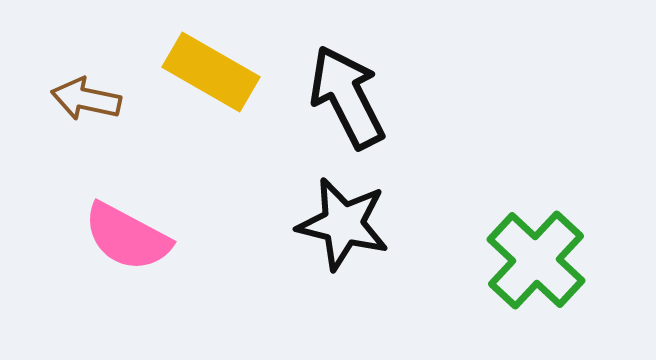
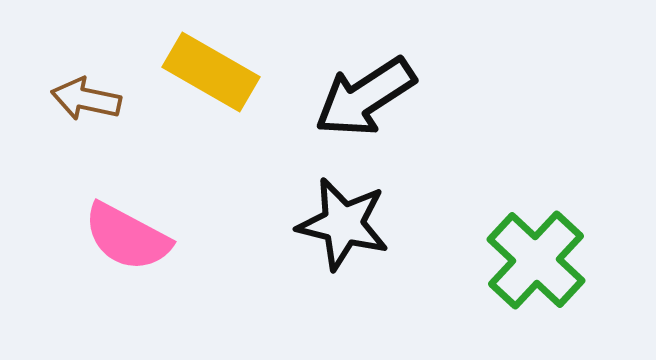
black arrow: moved 18 px right; rotated 96 degrees counterclockwise
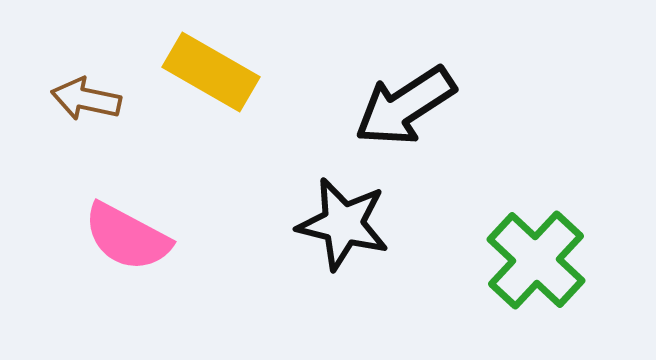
black arrow: moved 40 px right, 9 px down
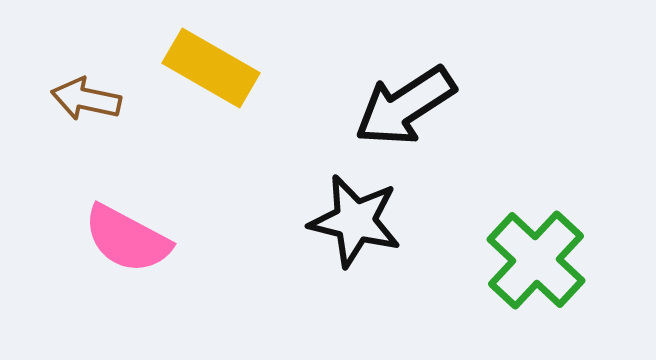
yellow rectangle: moved 4 px up
black star: moved 12 px right, 3 px up
pink semicircle: moved 2 px down
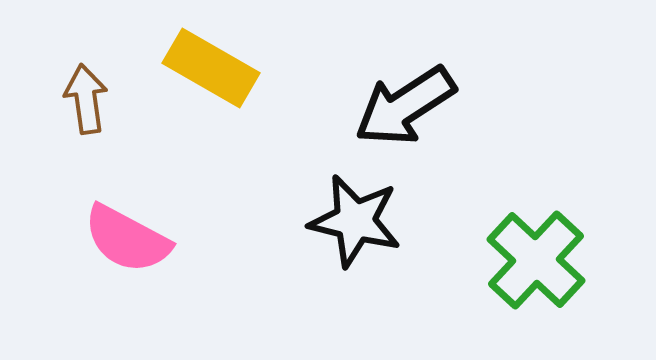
brown arrow: rotated 70 degrees clockwise
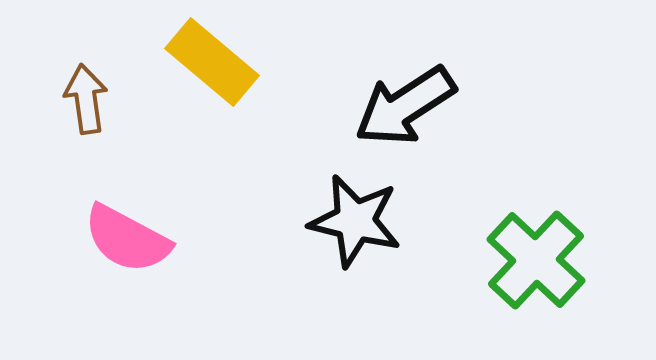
yellow rectangle: moved 1 px right, 6 px up; rotated 10 degrees clockwise
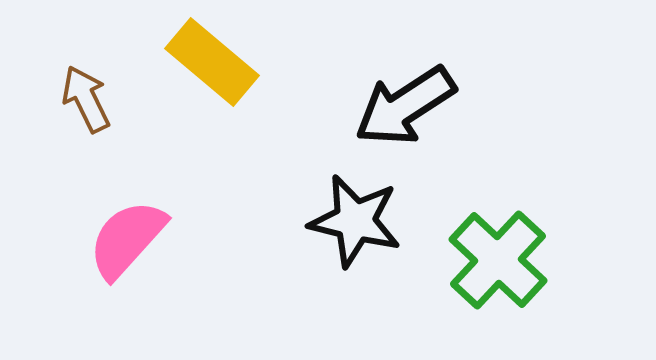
brown arrow: rotated 18 degrees counterclockwise
pink semicircle: rotated 104 degrees clockwise
green cross: moved 38 px left
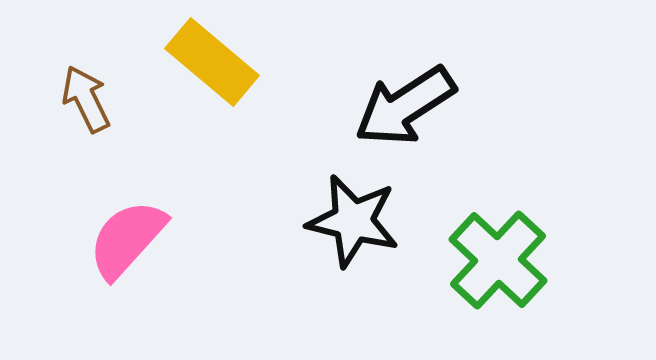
black star: moved 2 px left
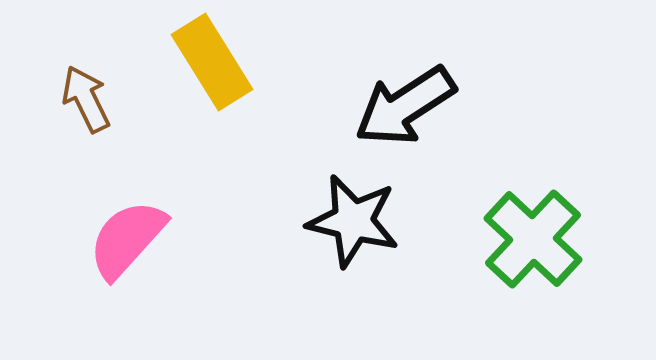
yellow rectangle: rotated 18 degrees clockwise
green cross: moved 35 px right, 21 px up
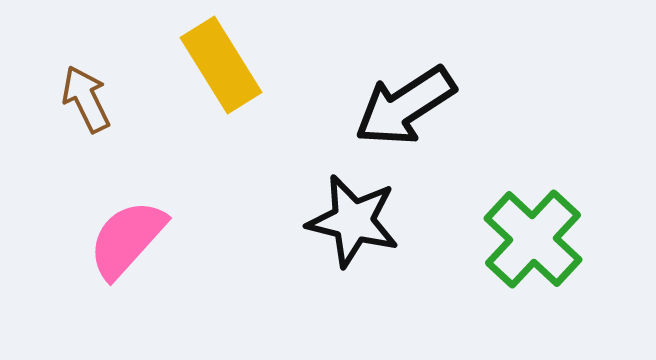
yellow rectangle: moved 9 px right, 3 px down
